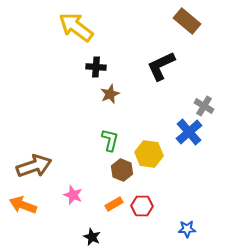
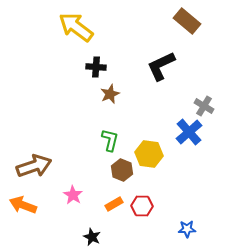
pink star: rotated 12 degrees clockwise
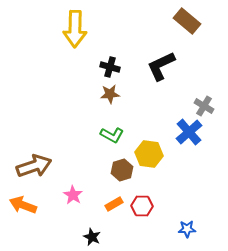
yellow arrow: moved 1 px left, 2 px down; rotated 126 degrees counterclockwise
black cross: moved 14 px right; rotated 12 degrees clockwise
brown star: rotated 18 degrees clockwise
green L-shape: moved 2 px right, 5 px up; rotated 105 degrees clockwise
brown hexagon: rotated 20 degrees clockwise
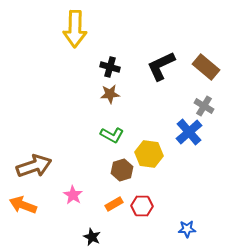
brown rectangle: moved 19 px right, 46 px down
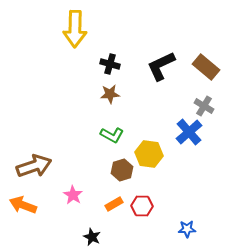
black cross: moved 3 px up
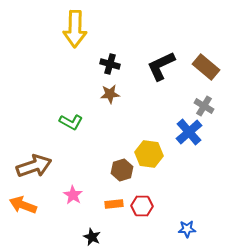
green L-shape: moved 41 px left, 13 px up
orange rectangle: rotated 24 degrees clockwise
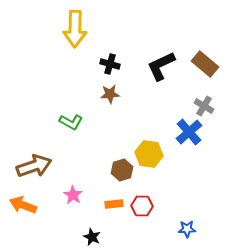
brown rectangle: moved 1 px left, 3 px up
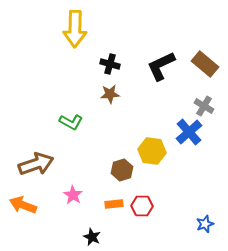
yellow hexagon: moved 3 px right, 3 px up
brown arrow: moved 2 px right, 2 px up
blue star: moved 18 px right, 5 px up; rotated 18 degrees counterclockwise
